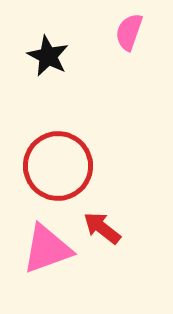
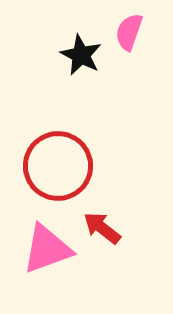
black star: moved 33 px right, 1 px up
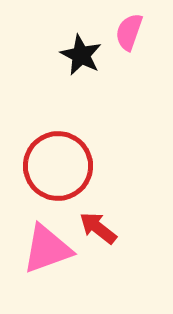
red arrow: moved 4 px left
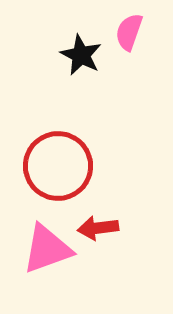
red arrow: rotated 45 degrees counterclockwise
